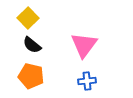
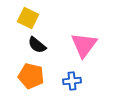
yellow square: rotated 20 degrees counterclockwise
black semicircle: moved 5 px right
blue cross: moved 15 px left
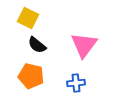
blue cross: moved 4 px right, 2 px down
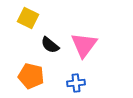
black semicircle: moved 13 px right
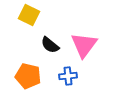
yellow square: moved 1 px right, 3 px up
orange pentagon: moved 3 px left
blue cross: moved 8 px left, 7 px up
